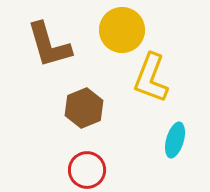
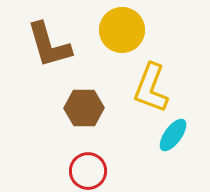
yellow L-shape: moved 10 px down
brown hexagon: rotated 21 degrees clockwise
cyan ellipse: moved 2 px left, 5 px up; rotated 20 degrees clockwise
red circle: moved 1 px right, 1 px down
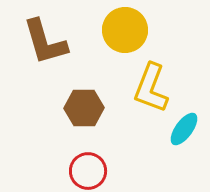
yellow circle: moved 3 px right
brown L-shape: moved 4 px left, 3 px up
cyan ellipse: moved 11 px right, 6 px up
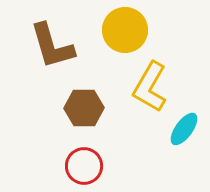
brown L-shape: moved 7 px right, 4 px down
yellow L-shape: moved 1 px left, 1 px up; rotated 9 degrees clockwise
red circle: moved 4 px left, 5 px up
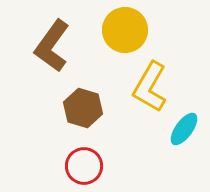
brown L-shape: rotated 52 degrees clockwise
brown hexagon: moved 1 px left; rotated 18 degrees clockwise
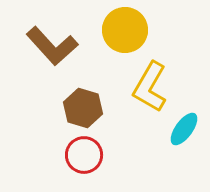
brown L-shape: rotated 78 degrees counterclockwise
red circle: moved 11 px up
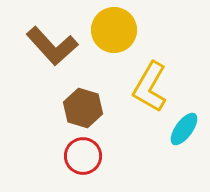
yellow circle: moved 11 px left
red circle: moved 1 px left, 1 px down
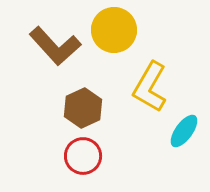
brown L-shape: moved 3 px right
brown hexagon: rotated 18 degrees clockwise
cyan ellipse: moved 2 px down
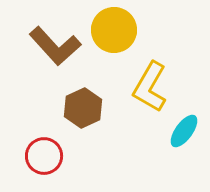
red circle: moved 39 px left
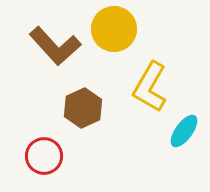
yellow circle: moved 1 px up
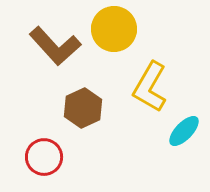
cyan ellipse: rotated 8 degrees clockwise
red circle: moved 1 px down
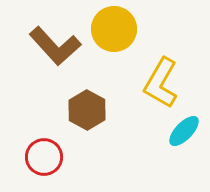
yellow L-shape: moved 11 px right, 4 px up
brown hexagon: moved 4 px right, 2 px down; rotated 6 degrees counterclockwise
